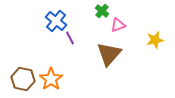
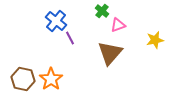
brown triangle: moved 1 px right, 1 px up
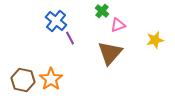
brown hexagon: moved 1 px down
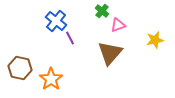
brown hexagon: moved 3 px left, 12 px up
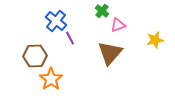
brown hexagon: moved 15 px right, 12 px up; rotated 15 degrees counterclockwise
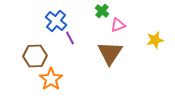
brown triangle: rotated 8 degrees counterclockwise
